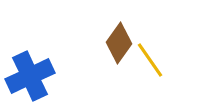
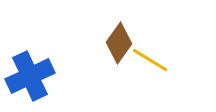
yellow line: rotated 24 degrees counterclockwise
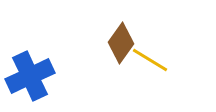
brown diamond: moved 2 px right
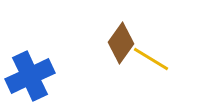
yellow line: moved 1 px right, 1 px up
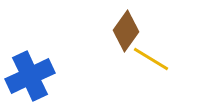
brown diamond: moved 5 px right, 12 px up
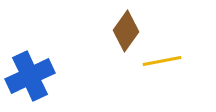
yellow line: moved 11 px right, 2 px down; rotated 42 degrees counterclockwise
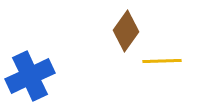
yellow line: rotated 9 degrees clockwise
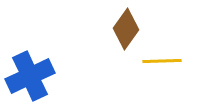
brown diamond: moved 2 px up
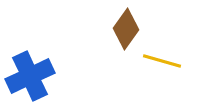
yellow line: rotated 18 degrees clockwise
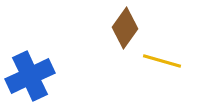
brown diamond: moved 1 px left, 1 px up
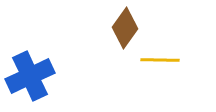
yellow line: moved 2 px left, 1 px up; rotated 15 degrees counterclockwise
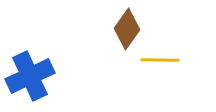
brown diamond: moved 2 px right, 1 px down
